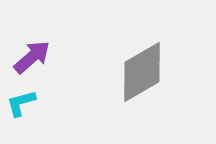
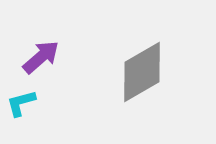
purple arrow: moved 9 px right
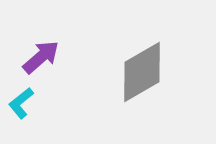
cyan L-shape: rotated 24 degrees counterclockwise
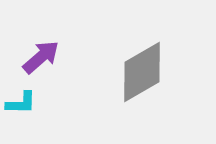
cyan L-shape: rotated 140 degrees counterclockwise
